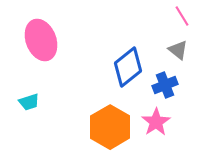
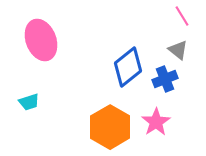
blue cross: moved 6 px up
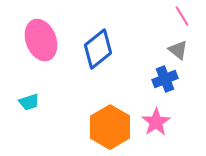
blue diamond: moved 30 px left, 18 px up
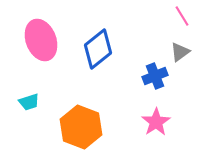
gray triangle: moved 2 px right, 2 px down; rotated 45 degrees clockwise
blue cross: moved 10 px left, 3 px up
orange hexagon: moved 29 px left; rotated 9 degrees counterclockwise
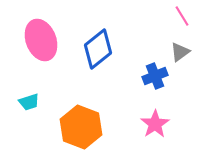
pink star: moved 1 px left, 2 px down
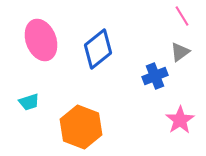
pink star: moved 25 px right, 4 px up
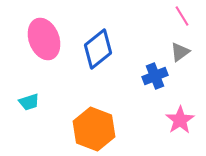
pink ellipse: moved 3 px right, 1 px up
orange hexagon: moved 13 px right, 2 px down
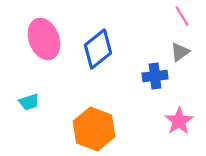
blue cross: rotated 15 degrees clockwise
pink star: moved 1 px left, 1 px down
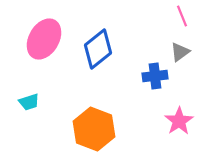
pink line: rotated 10 degrees clockwise
pink ellipse: rotated 51 degrees clockwise
